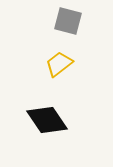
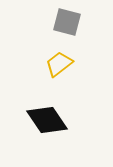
gray square: moved 1 px left, 1 px down
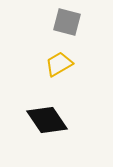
yellow trapezoid: rotated 8 degrees clockwise
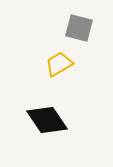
gray square: moved 12 px right, 6 px down
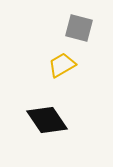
yellow trapezoid: moved 3 px right, 1 px down
